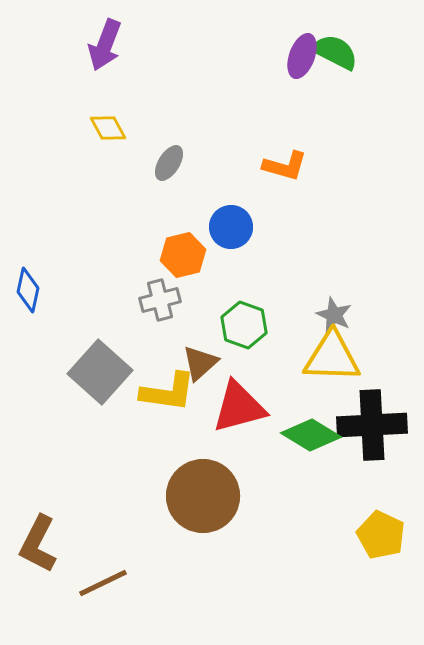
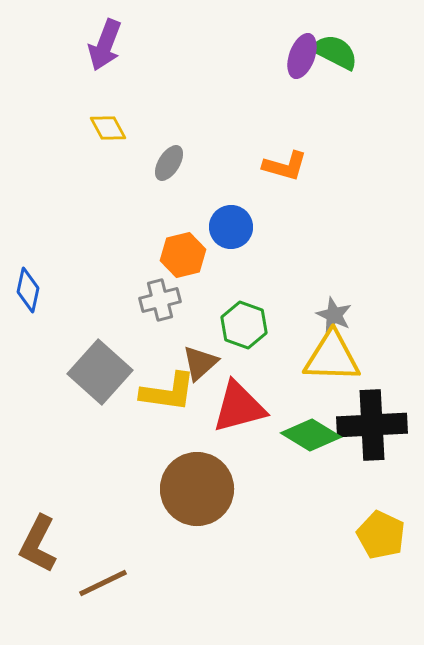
brown circle: moved 6 px left, 7 px up
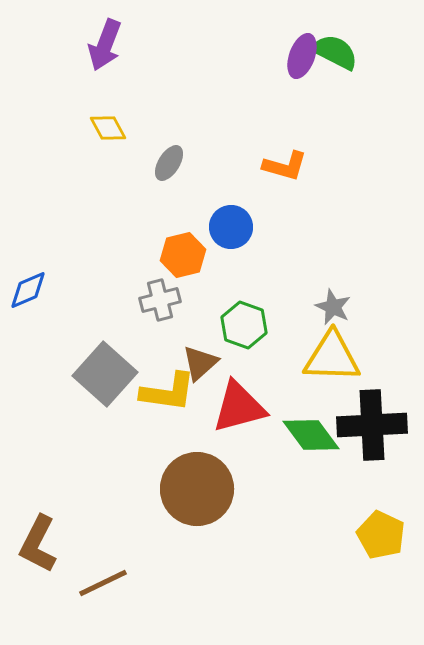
blue diamond: rotated 54 degrees clockwise
gray star: moved 1 px left, 8 px up
gray square: moved 5 px right, 2 px down
green diamond: rotated 22 degrees clockwise
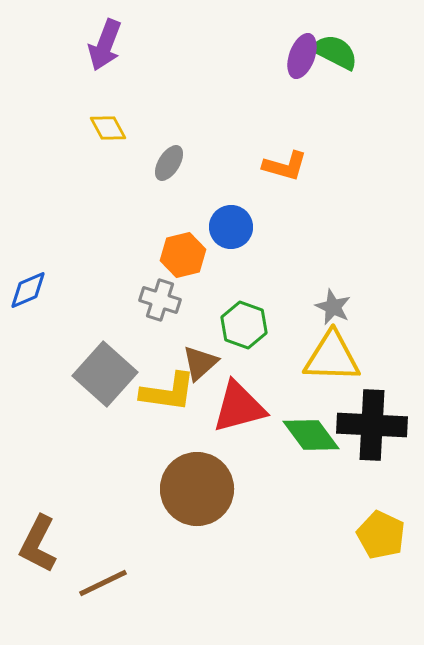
gray cross: rotated 33 degrees clockwise
black cross: rotated 6 degrees clockwise
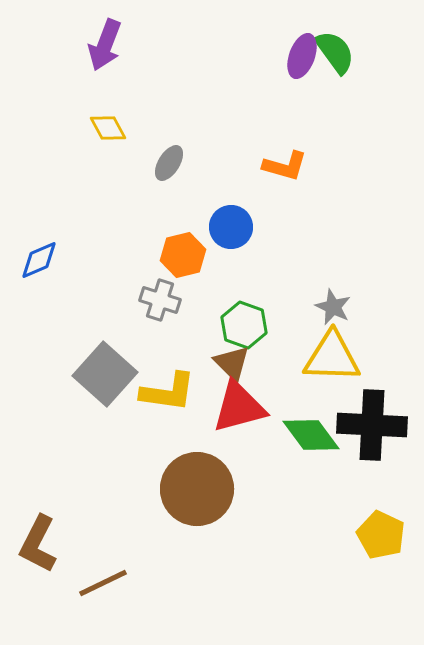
green semicircle: rotated 27 degrees clockwise
blue diamond: moved 11 px right, 30 px up
brown triangle: moved 32 px right; rotated 33 degrees counterclockwise
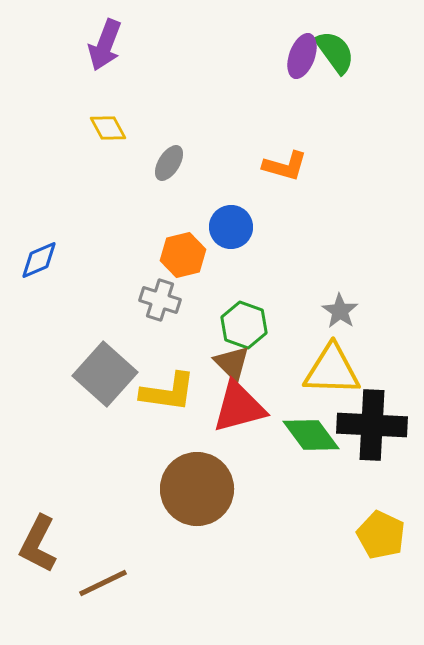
gray star: moved 7 px right, 4 px down; rotated 9 degrees clockwise
yellow triangle: moved 13 px down
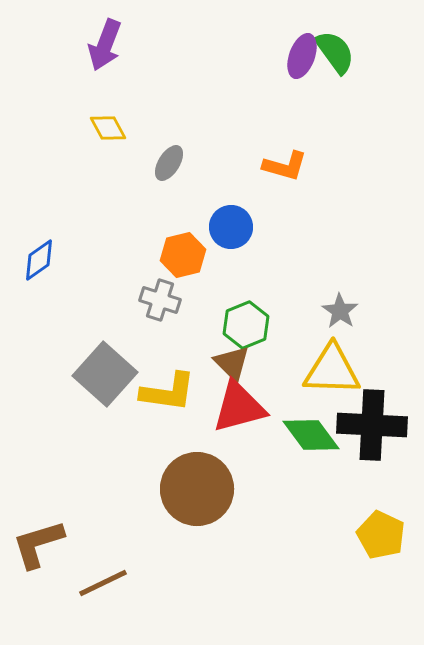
blue diamond: rotated 12 degrees counterclockwise
green hexagon: moved 2 px right; rotated 18 degrees clockwise
brown L-shape: rotated 46 degrees clockwise
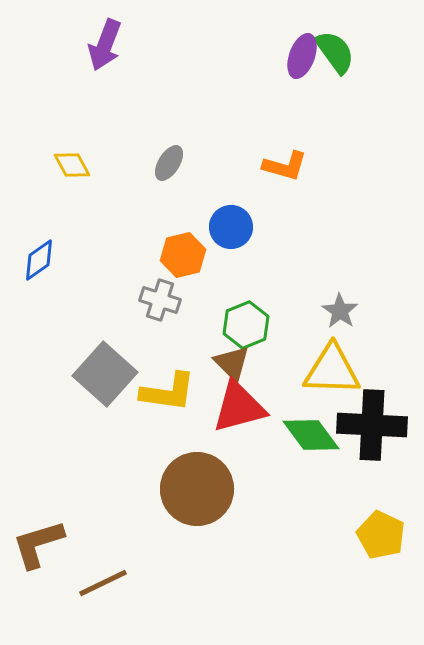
yellow diamond: moved 36 px left, 37 px down
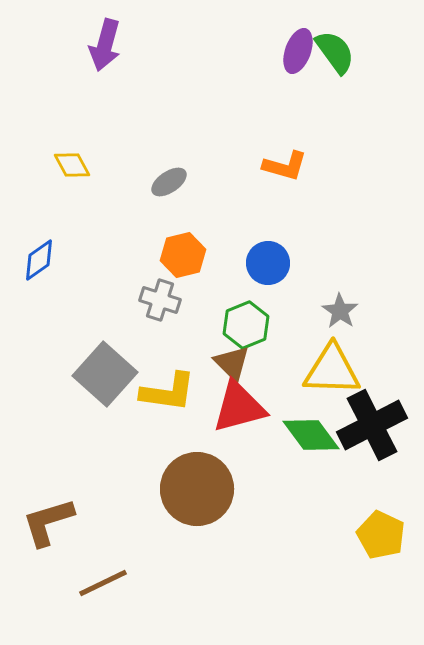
purple arrow: rotated 6 degrees counterclockwise
purple ellipse: moved 4 px left, 5 px up
gray ellipse: moved 19 px down; rotated 24 degrees clockwise
blue circle: moved 37 px right, 36 px down
black cross: rotated 30 degrees counterclockwise
brown L-shape: moved 10 px right, 22 px up
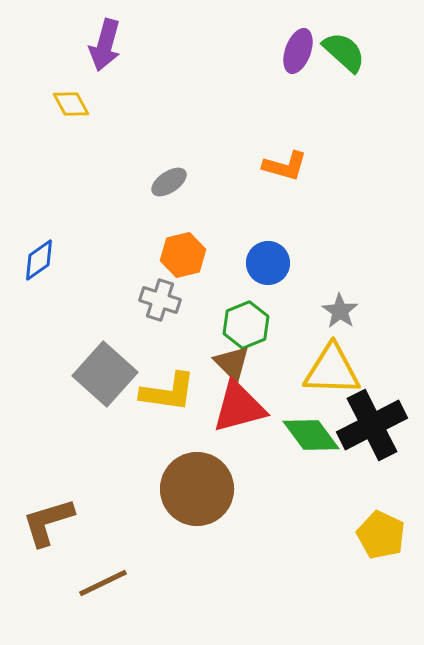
green semicircle: moved 9 px right; rotated 12 degrees counterclockwise
yellow diamond: moved 1 px left, 61 px up
